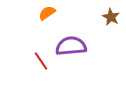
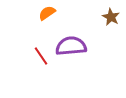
red line: moved 5 px up
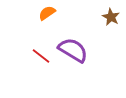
purple semicircle: moved 2 px right, 4 px down; rotated 36 degrees clockwise
red line: rotated 18 degrees counterclockwise
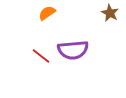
brown star: moved 1 px left, 4 px up
purple semicircle: rotated 144 degrees clockwise
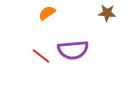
brown star: moved 3 px left; rotated 24 degrees counterclockwise
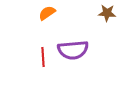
red line: moved 2 px right, 1 px down; rotated 48 degrees clockwise
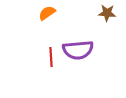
purple semicircle: moved 5 px right
red line: moved 8 px right
